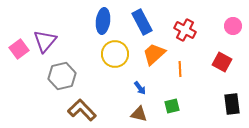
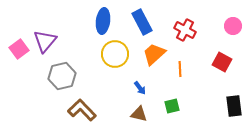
black rectangle: moved 2 px right, 2 px down
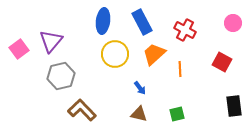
pink circle: moved 3 px up
purple triangle: moved 6 px right
gray hexagon: moved 1 px left
green square: moved 5 px right, 8 px down
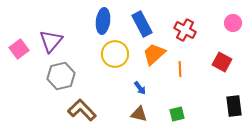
blue rectangle: moved 2 px down
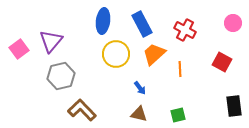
yellow circle: moved 1 px right
green square: moved 1 px right, 1 px down
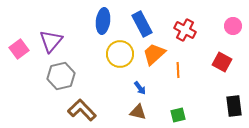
pink circle: moved 3 px down
yellow circle: moved 4 px right
orange line: moved 2 px left, 1 px down
brown triangle: moved 1 px left, 2 px up
